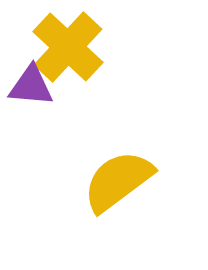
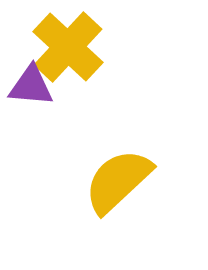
yellow semicircle: rotated 6 degrees counterclockwise
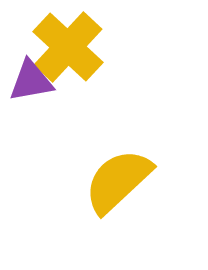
purple triangle: moved 5 px up; rotated 15 degrees counterclockwise
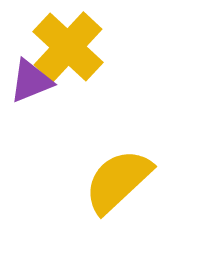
purple triangle: rotated 12 degrees counterclockwise
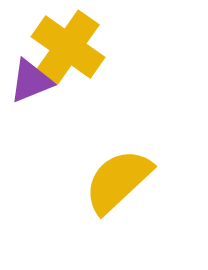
yellow cross: rotated 8 degrees counterclockwise
